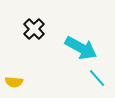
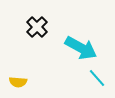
black cross: moved 3 px right, 2 px up
yellow semicircle: moved 4 px right
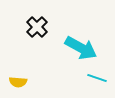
cyan line: rotated 30 degrees counterclockwise
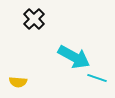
black cross: moved 3 px left, 8 px up
cyan arrow: moved 7 px left, 9 px down
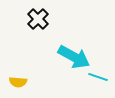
black cross: moved 4 px right
cyan line: moved 1 px right, 1 px up
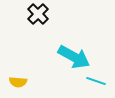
black cross: moved 5 px up
cyan line: moved 2 px left, 4 px down
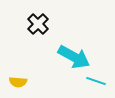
black cross: moved 10 px down
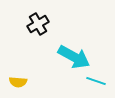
black cross: rotated 15 degrees clockwise
